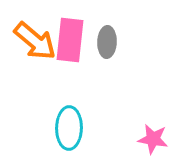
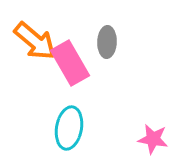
pink rectangle: moved 23 px down; rotated 36 degrees counterclockwise
cyan ellipse: rotated 9 degrees clockwise
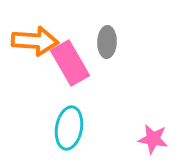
orange arrow: rotated 36 degrees counterclockwise
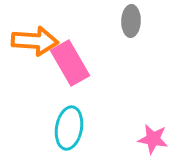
gray ellipse: moved 24 px right, 21 px up
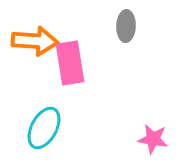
gray ellipse: moved 5 px left, 5 px down
pink rectangle: rotated 21 degrees clockwise
cyan ellipse: moved 25 px left; rotated 18 degrees clockwise
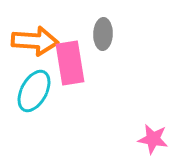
gray ellipse: moved 23 px left, 8 px down
cyan ellipse: moved 10 px left, 37 px up
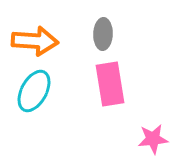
pink rectangle: moved 40 px right, 21 px down
pink star: rotated 16 degrees counterclockwise
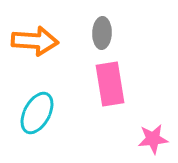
gray ellipse: moved 1 px left, 1 px up
cyan ellipse: moved 3 px right, 22 px down
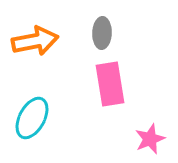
orange arrow: rotated 15 degrees counterclockwise
cyan ellipse: moved 5 px left, 5 px down
pink star: moved 3 px left; rotated 16 degrees counterclockwise
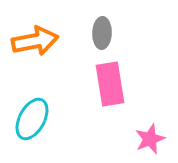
cyan ellipse: moved 1 px down
